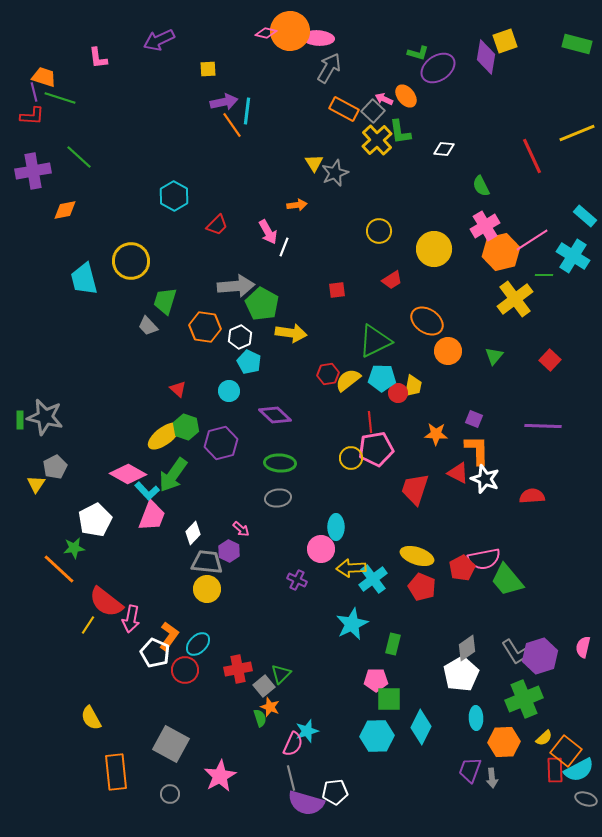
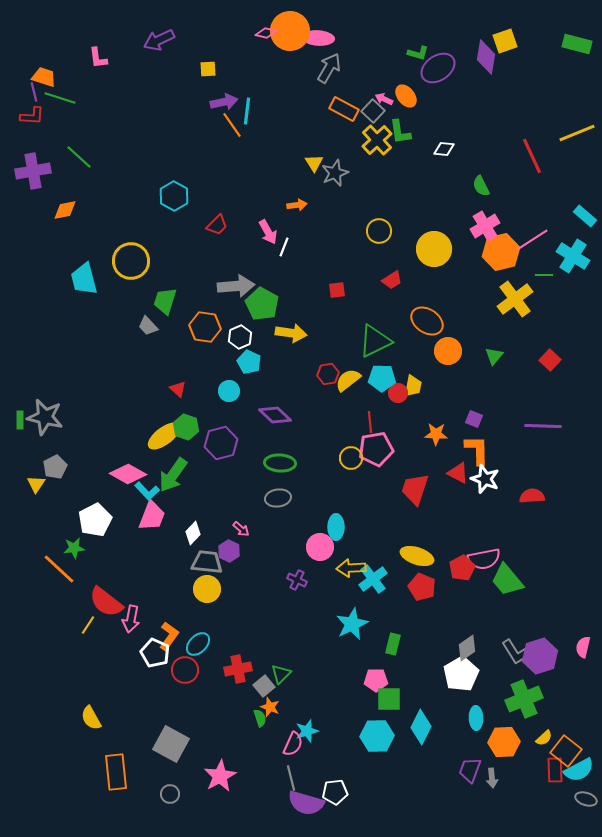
pink circle at (321, 549): moved 1 px left, 2 px up
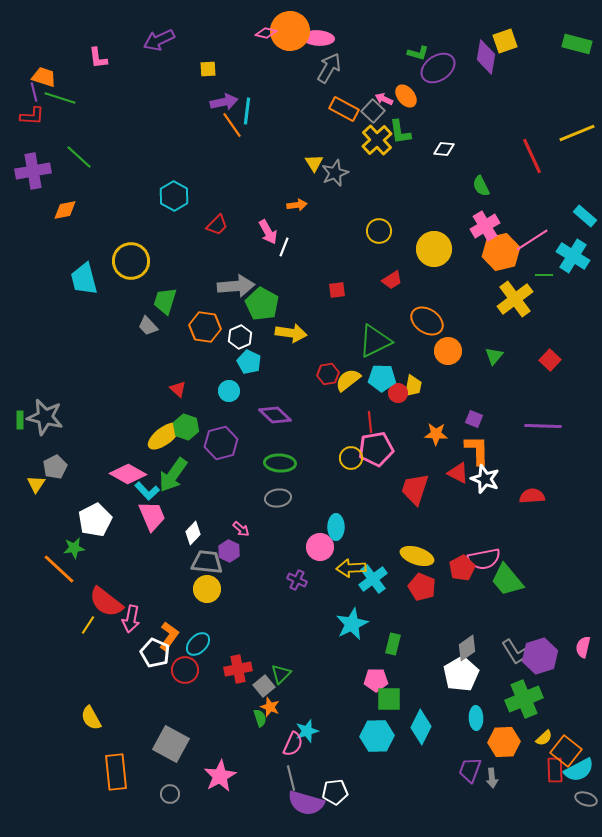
pink trapezoid at (152, 516): rotated 44 degrees counterclockwise
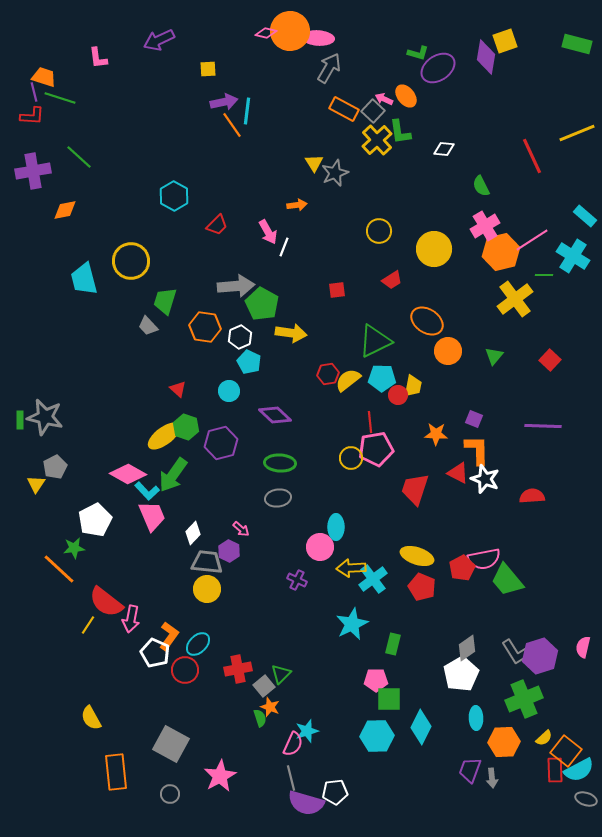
red circle at (398, 393): moved 2 px down
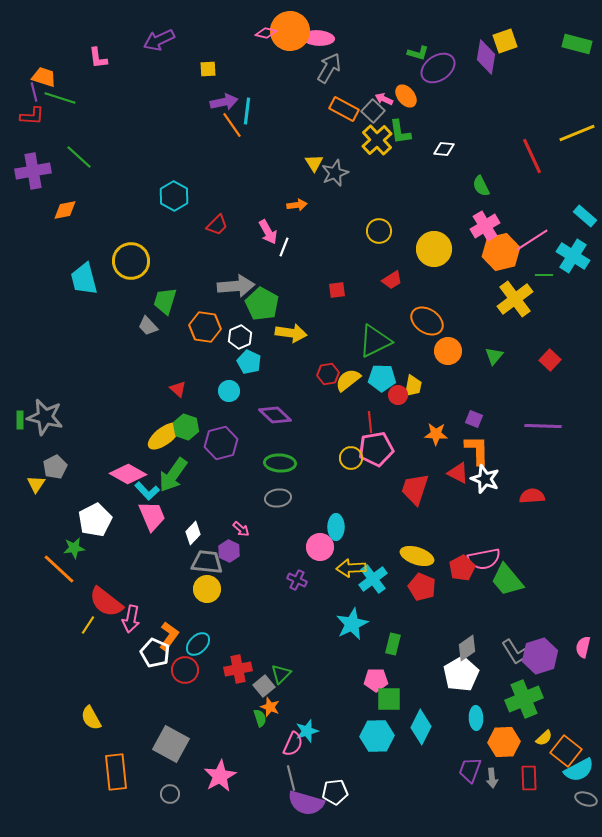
red rectangle at (555, 770): moved 26 px left, 8 px down
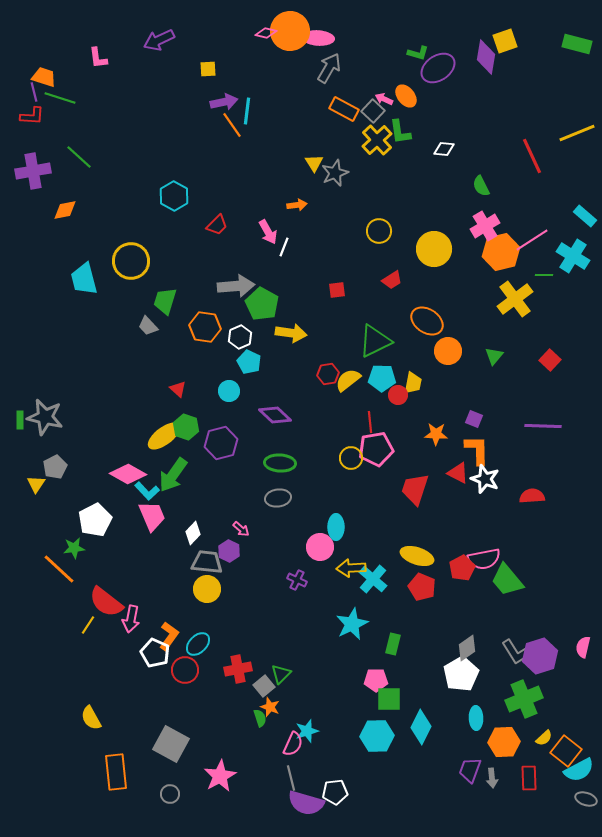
yellow trapezoid at (413, 386): moved 3 px up
cyan cross at (373, 579): rotated 12 degrees counterclockwise
